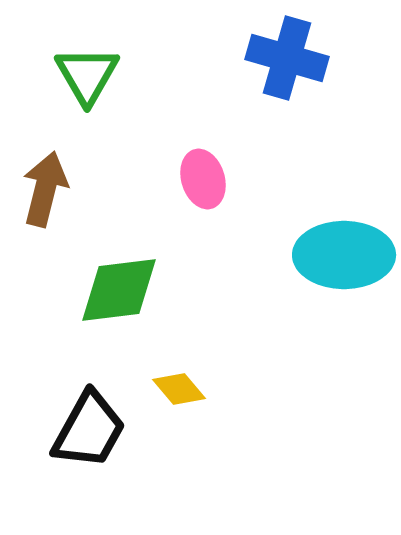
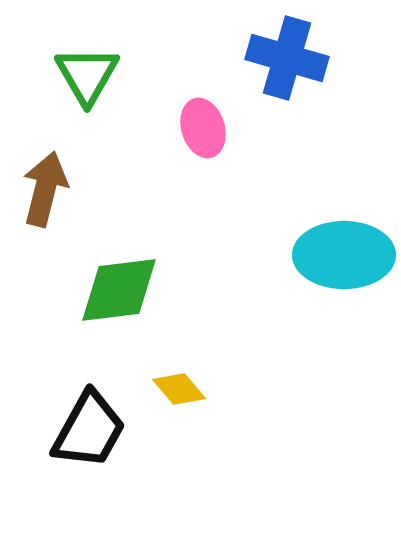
pink ellipse: moved 51 px up
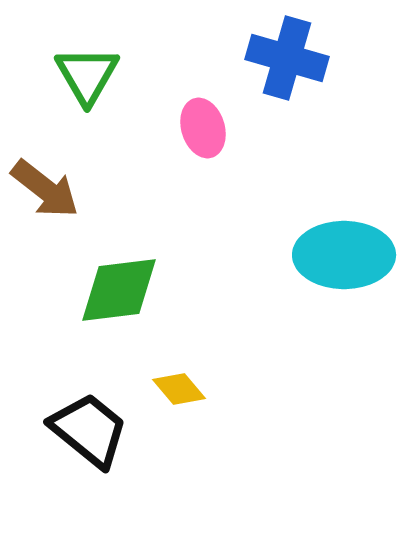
brown arrow: rotated 114 degrees clockwise
black trapezoid: rotated 80 degrees counterclockwise
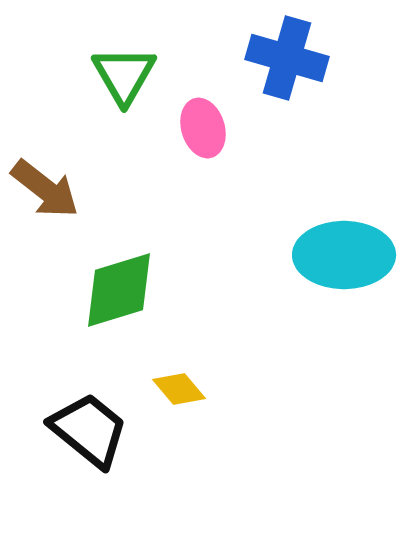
green triangle: moved 37 px right
green diamond: rotated 10 degrees counterclockwise
